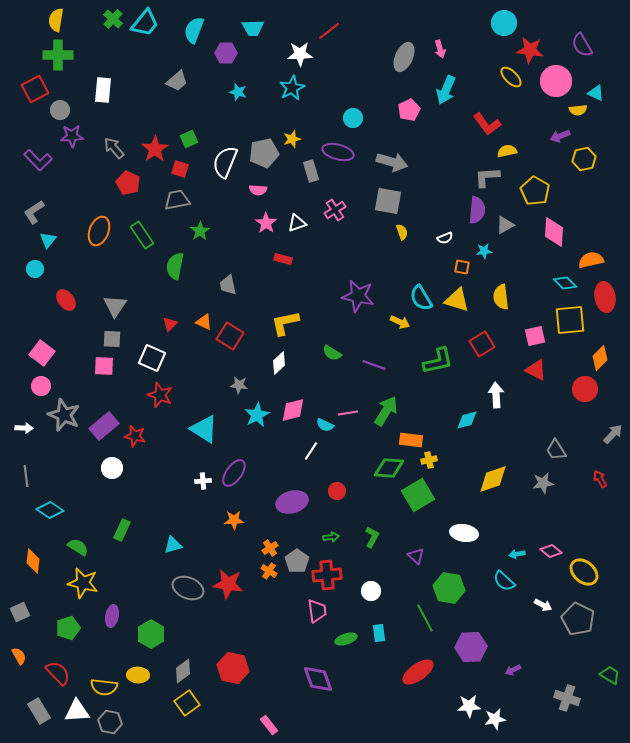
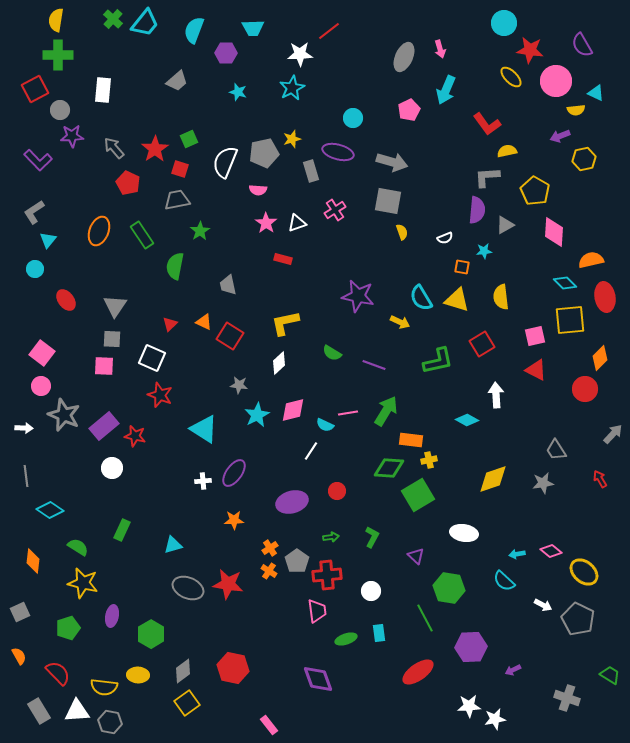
yellow semicircle at (578, 110): moved 2 px left
cyan diamond at (467, 420): rotated 45 degrees clockwise
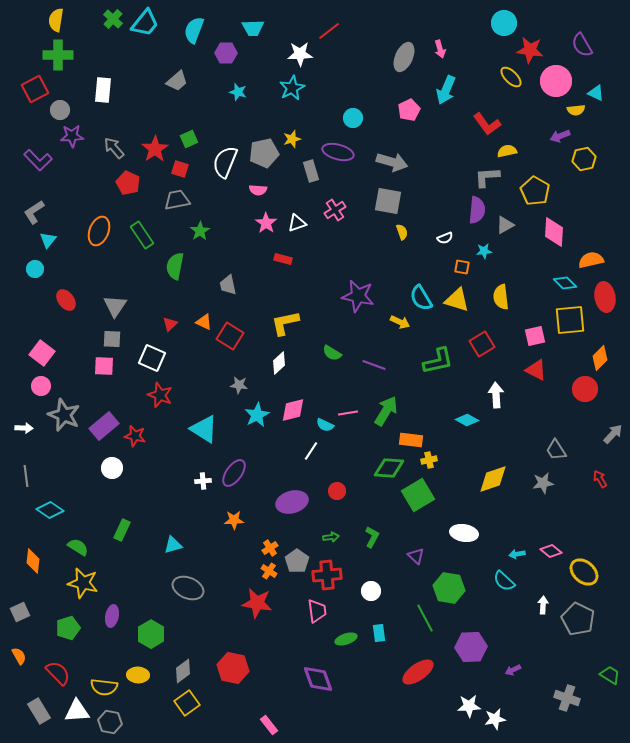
red star at (228, 584): moved 29 px right, 19 px down
white arrow at (543, 605): rotated 114 degrees counterclockwise
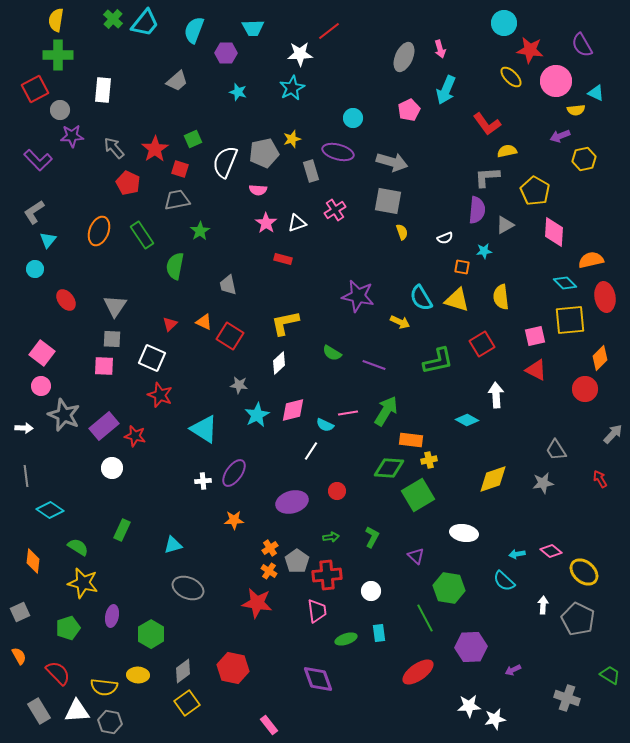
green square at (189, 139): moved 4 px right
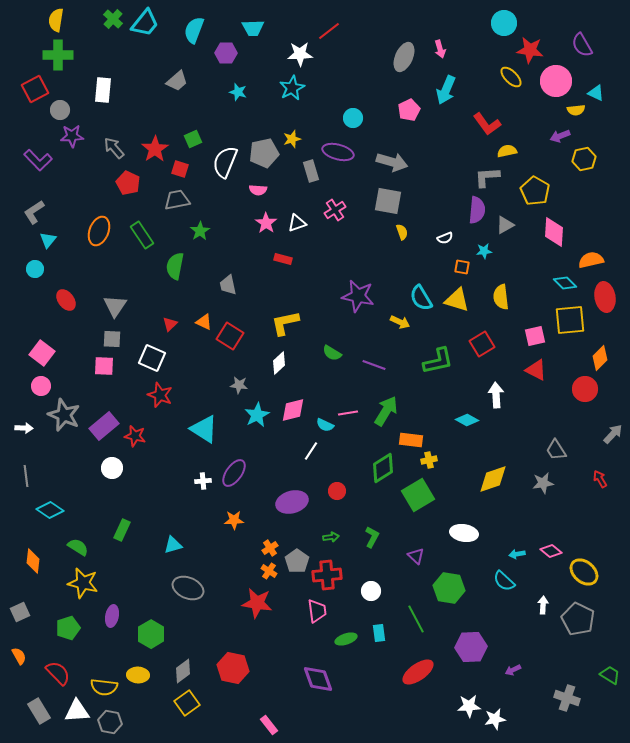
green diamond at (389, 468): moved 6 px left; rotated 36 degrees counterclockwise
green line at (425, 618): moved 9 px left, 1 px down
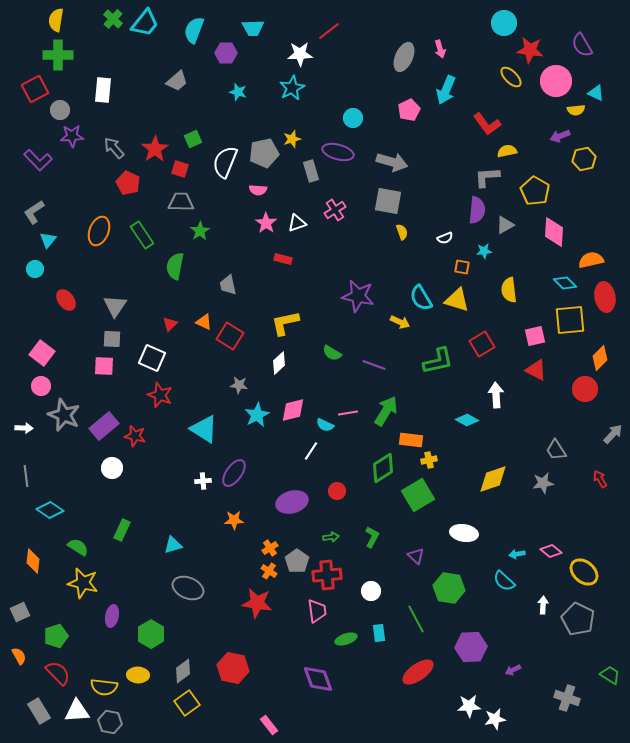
gray trapezoid at (177, 200): moved 4 px right, 2 px down; rotated 12 degrees clockwise
yellow semicircle at (501, 297): moved 8 px right, 7 px up
green pentagon at (68, 628): moved 12 px left, 8 px down
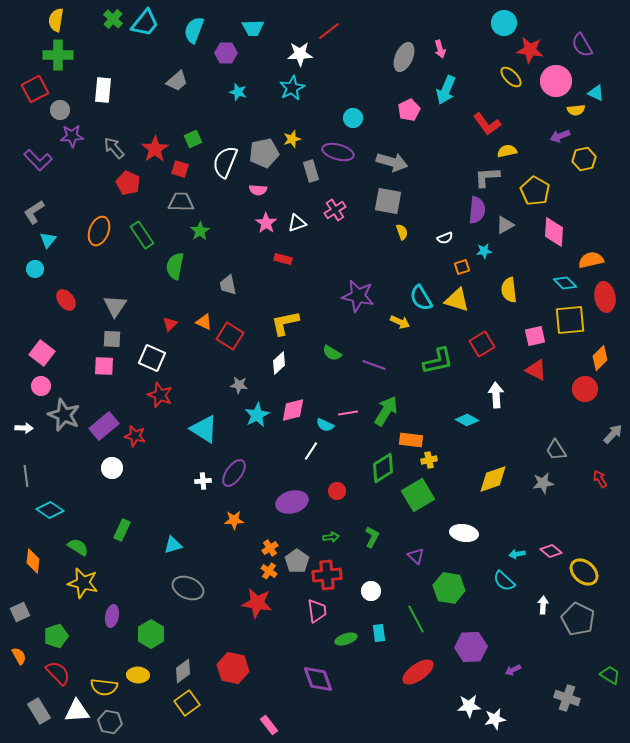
orange square at (462, 267): rotated 28 degrees counterclockwise
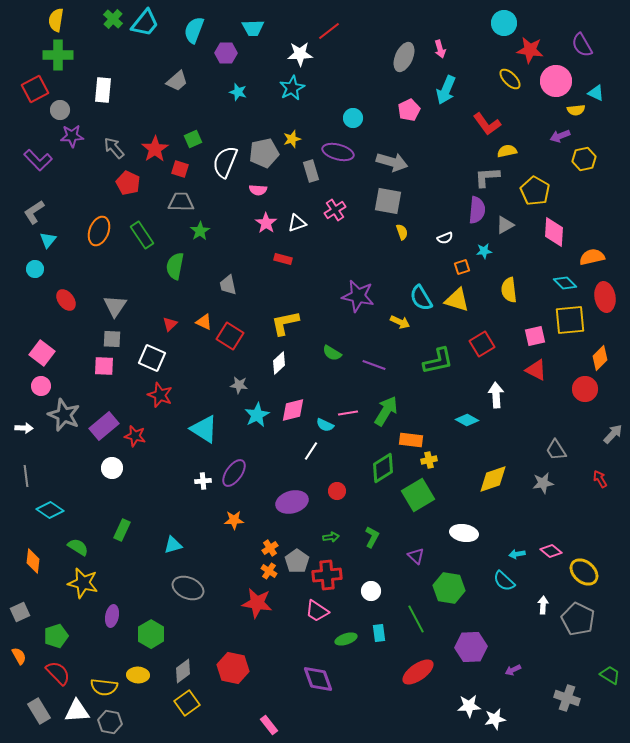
yellow ellipse at (511, 77): moved 1 px left, 2 px down
orange semicircle at (591, 260): moved 1 px right, 3 px up
pink trapezoid at (317, 611): rotated 130 degrees clockwise
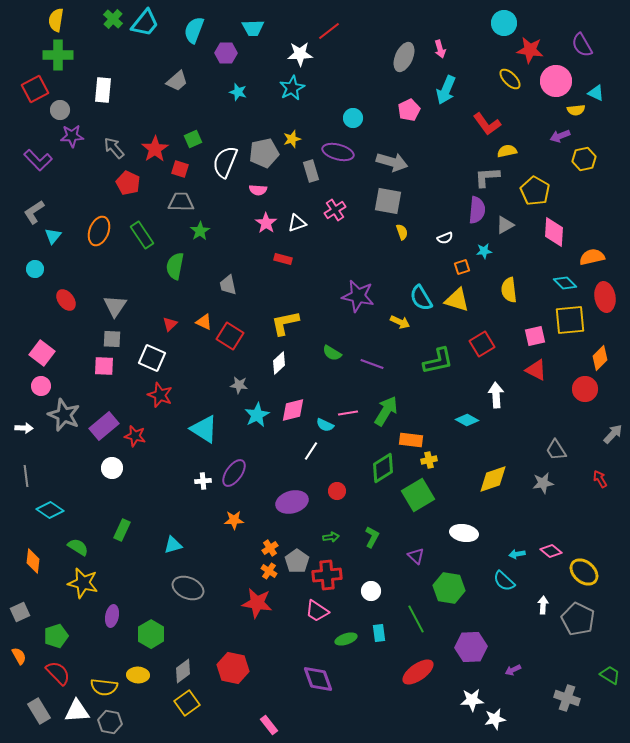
cyan triangle at (48, 240): moved 5 px right, 4 px up
purple line at (374, 365): moved 2 px left, 1 px up
white star at (469, 706): moved 3 px right, 6 px up
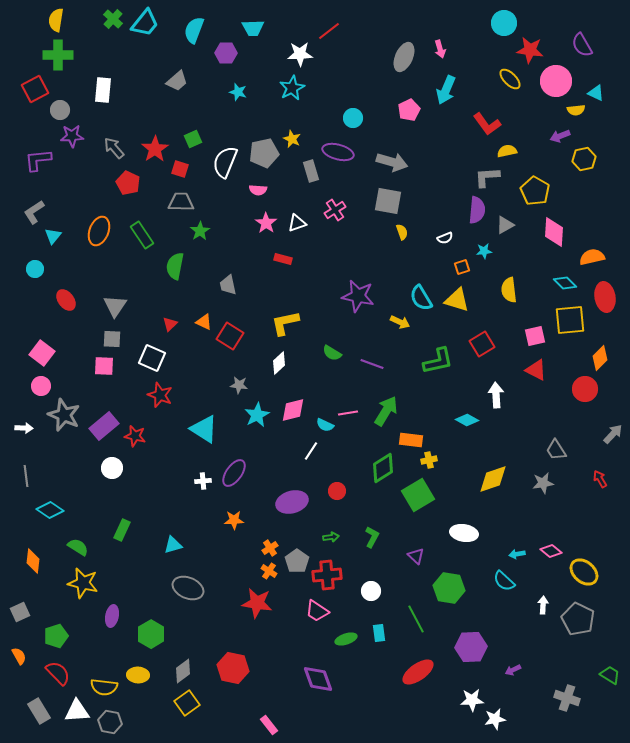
yellow star at (292, 139): rotated 30 degrees counterclockwise
purple L-shape at (38, 160): rotated 128 degrees clockwise
